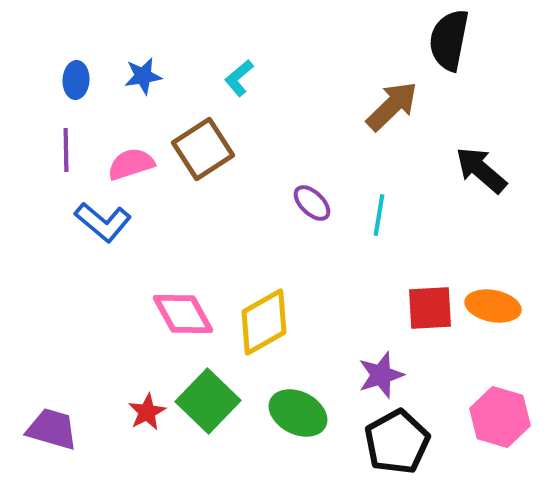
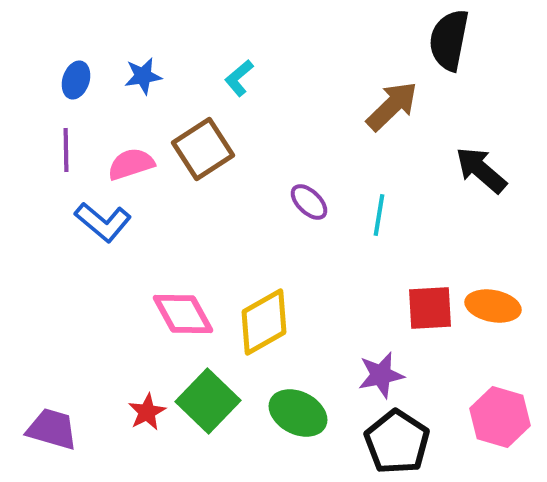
blue ellipse: rotated 15 degrees clockwise
purple ellipse: moved 3 px left, 1 px up
purple star: rotated 6 degrees clockwise
black pentagon: rotated 10 degrees counterclockwise
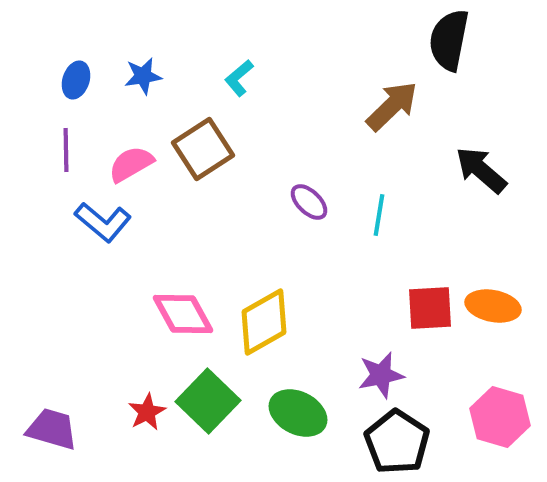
pink semicircle: rotated 12 degrees counterclockwise
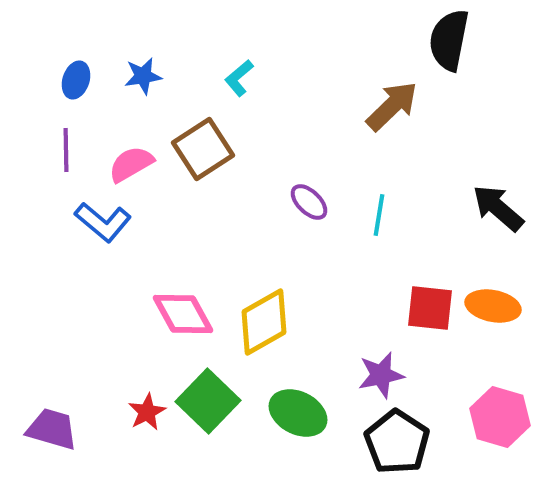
black arrow: moved 17 px right, 38 px down
red square: rotated 9 degrees clockwise
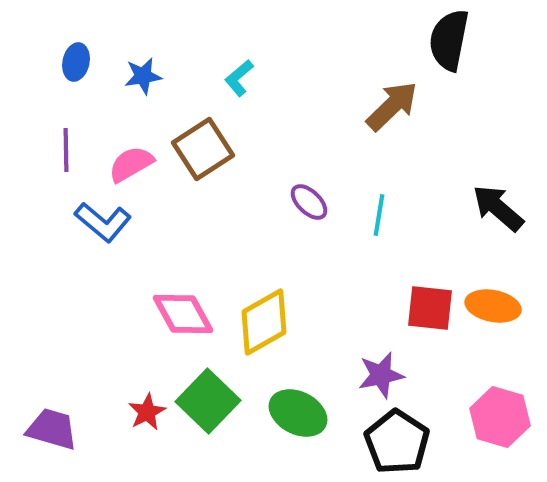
blue ellipse: moved 18 px up; rotated 6 degrees counterclockwise
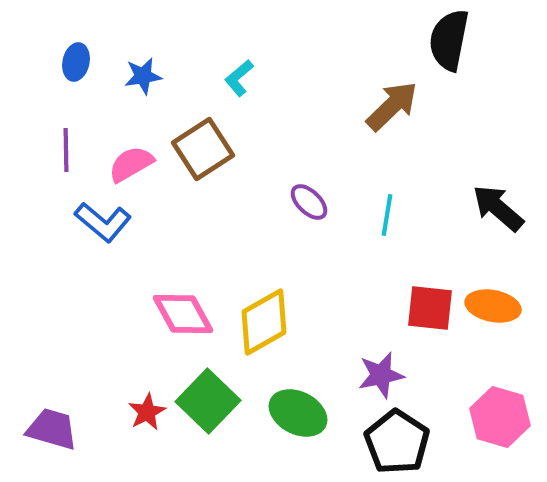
cyan line: moved 8 px right
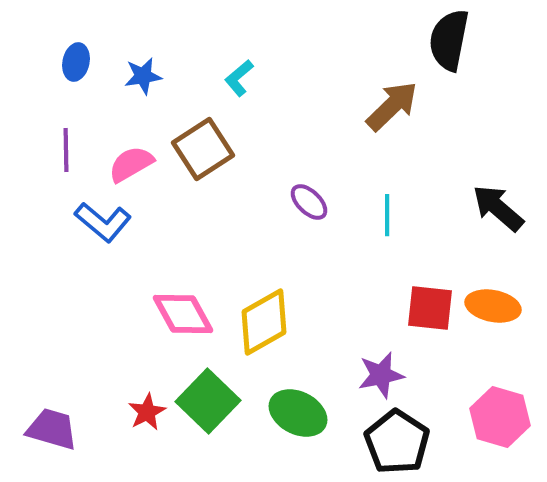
cyan line: rotated 9 degrees counterclockwise
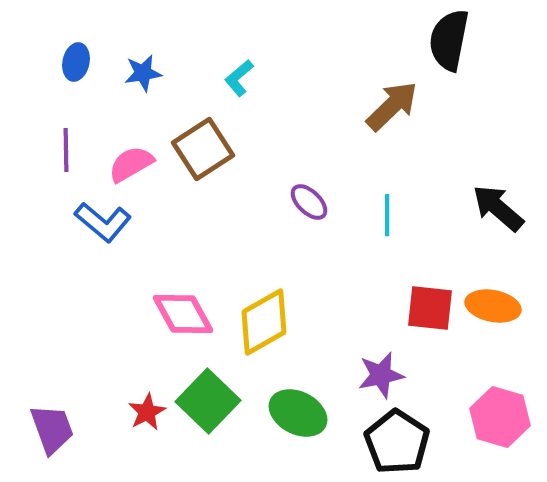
blue star: moved 3 px up
purple trapezoid: rotated 54 degrees clockwise
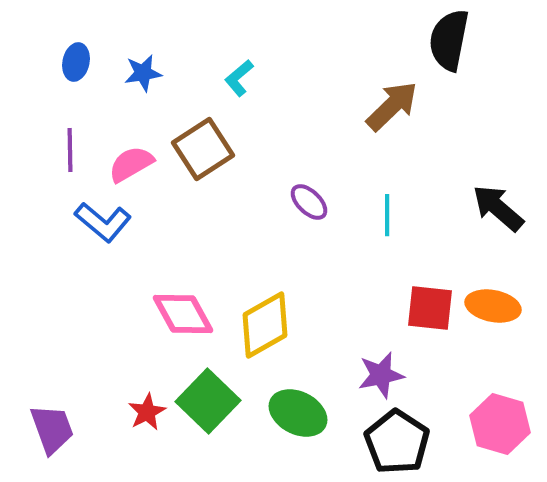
purple line: moved 4 px right
yellow diamond: moved 1 px right, 3 px down
pink hexagon: moved 7 px down
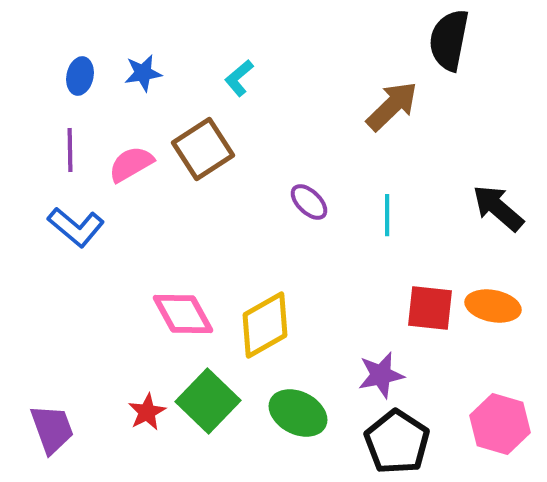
blue ellipse: moved 4 px right, 14 px down
blue L-shape: moved 27 px left, 5 px down
